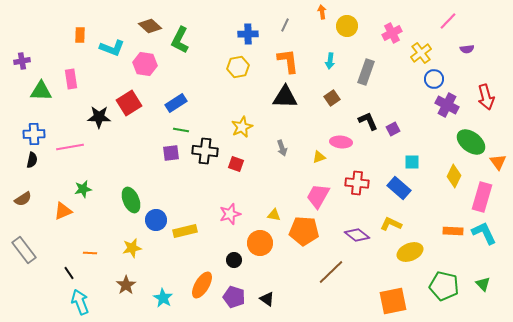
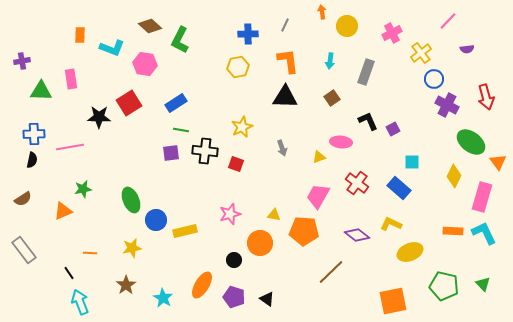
red cross at (357, 183): rotated 30 degrees clockwise
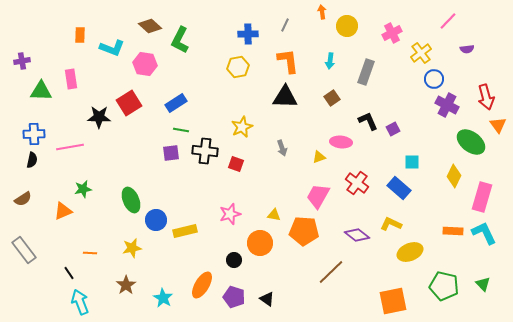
orange triangle at (498, 162): moved 37 px up
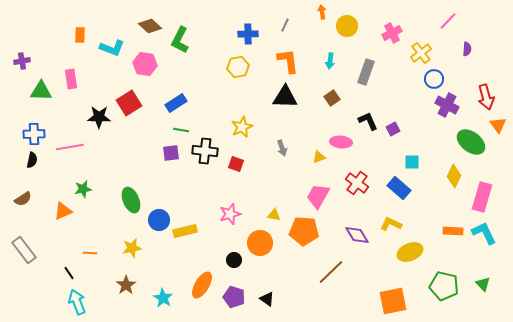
purple semicircle at (467, 49): rotated 80 degrees counterclockwise
blue circle at (156, 220): moved 3 px right
purple diamond at (357, 235): rotated 20 degrees clockwise
cyan arrow at (80, 302): moved 3 px left
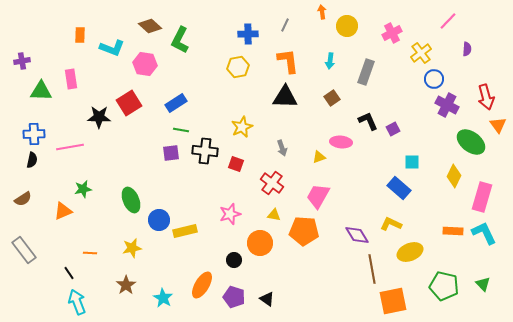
red cross at (357, 183): moved 85 px left
brown line at (331, 272): moved 41 px right, 3 px up; rotated 56 degrees counterclockwise
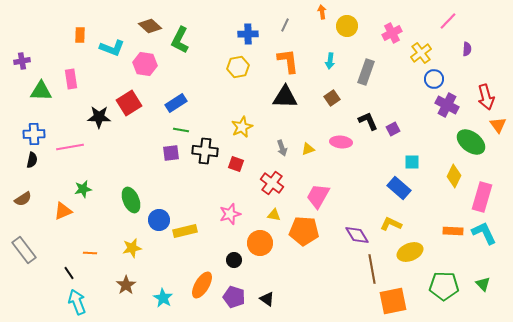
yellow triangle at (319, 157): moved 11 px left, 8 px up
green pentagon at (444, 286): rotated 12 degrees counterclockwise
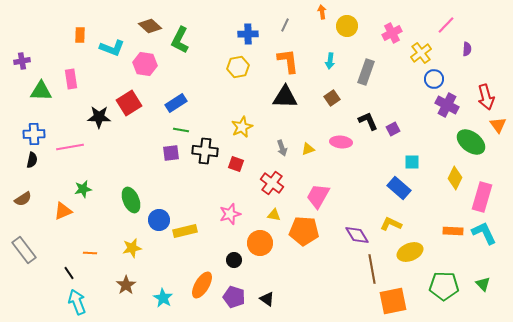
pink line at (448, 21): moved 2 px left, 4 px down
yellow diamond at (454, 176): moved 1 px right, 2 px down
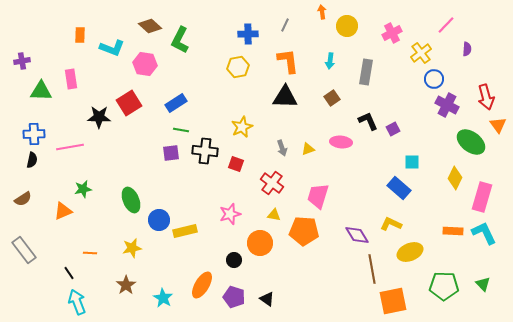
gray rectangle at (366, 72): rotated 10 degrees counterclockwise
pink trapezoid at (318, 196): rotated 12 degrees counterclockwise
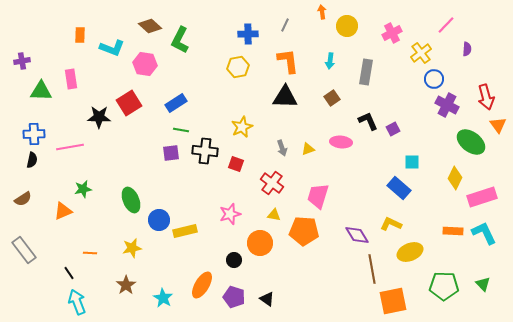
pink rectangle at (482, 197): rotated 56 degrees clockwise
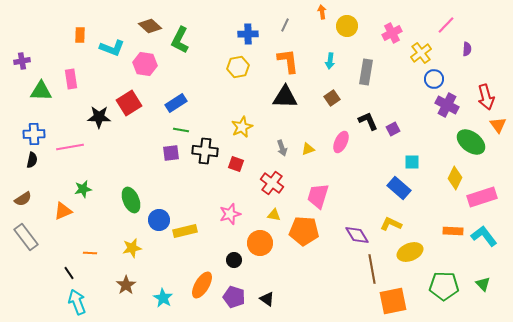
pink ellipse at (341, 142): rotated 70 degrees counterclockwise
cyan L-shape at (484, 233): moved 3 px down; rotated 12 degrees counterclockwise
gray rectangle at (24, 250): moved 2 px right, 13 px up
